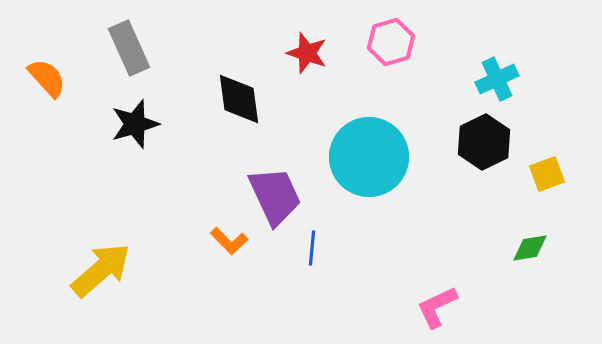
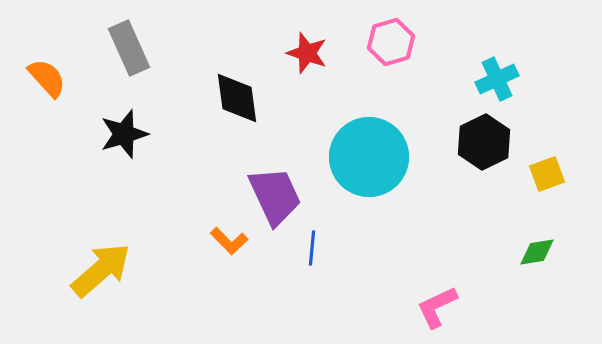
black diamond: moved 2 px left, 1 px up
black star: moved 11 px left, 10 px down
green diamond: moved 7 px right, 4 px down
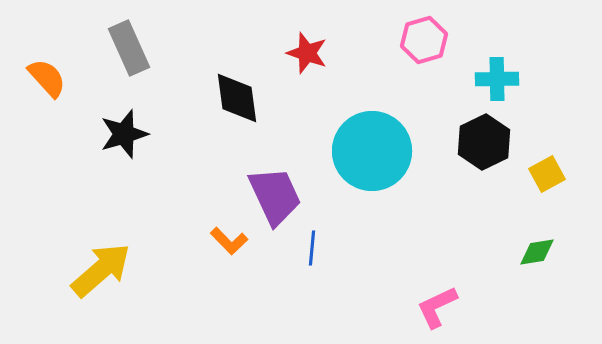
pink hexagon: moved 33 px right, 2 px up
cyan cross: rotated 24 degrees clockwise
cyan circle: moved 3 px right, 6 px up
yellow square: rotated 9 degrees counterclockwise
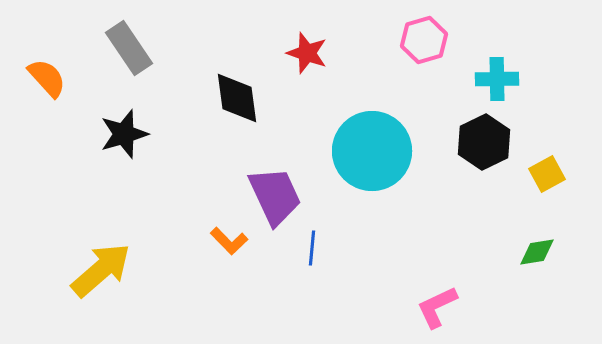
gray rectangle: rotated 10 degrees counterclockwise
